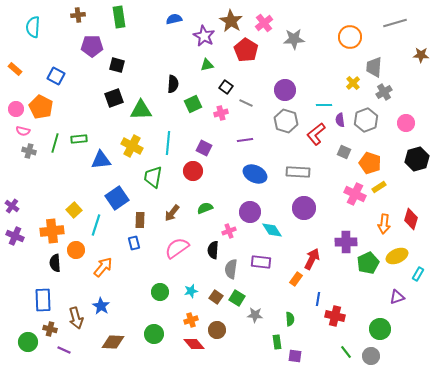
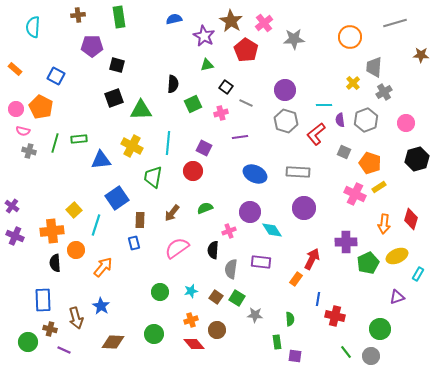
purple line at (245, 140): moved 5 px left, 3 px up
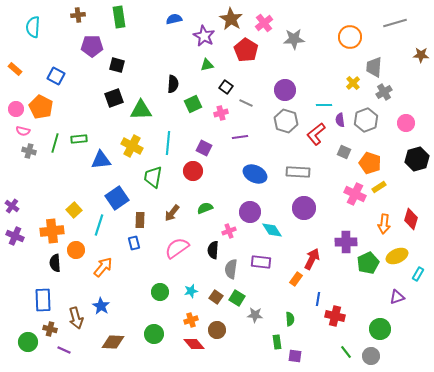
brown star at (231, 21): moved 2 px up
cyan line at (96, 225): moved 3 px right
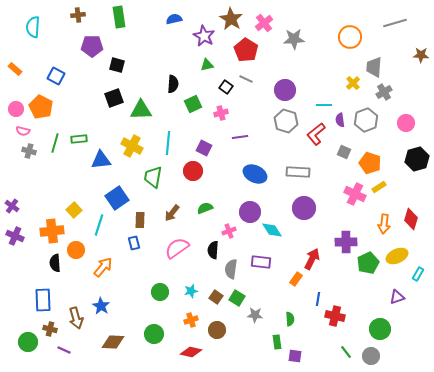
gray line at (246, 103): moved 24 px up
red diamond at (194, 344): moved 3 px left, 8 px down; rotated 35 degrees counterclockwise
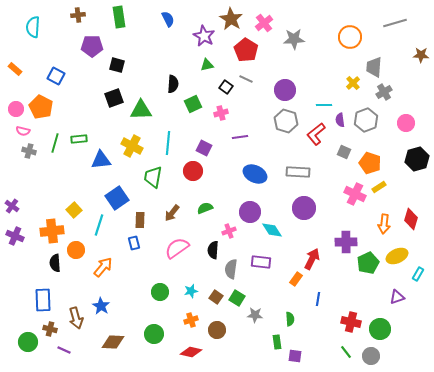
blue semicircle at (174, 19): moved 6 px left; rotated 77 degrees clockwise
red cross at (335, 316): moved 16 px right, 6 px down
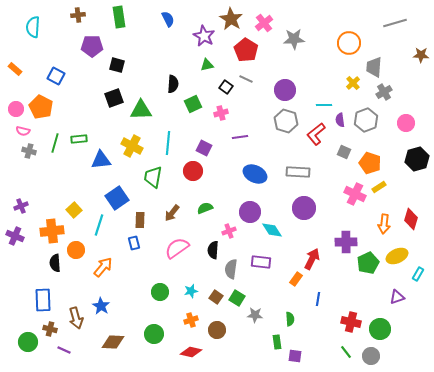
orange circle at (350, 37): moved 1 px left, 6 px down
purple cross at (12, 206): moved 9 px right; rotated 32 degrees clockwise
